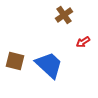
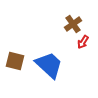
brown cross: moved 9 px right, 9 px down
red arrow: rotated 24 degrees counterclockwise
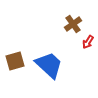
red arrow: moved 5 px right
brown square: rotated 30 degrees counterclockwise
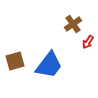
blue trapezoid: rotated 84 degrees clockwise
